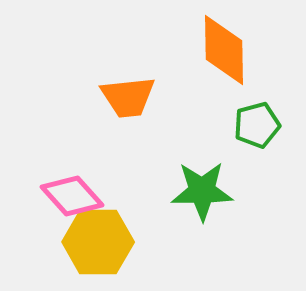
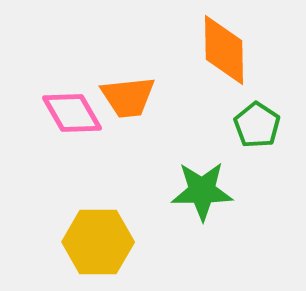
green pentagon: rotated 24 degrees counterclockwise
pink diamond: moved 83 px up; rotated 12 degrees clockwise
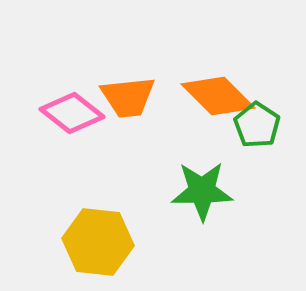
orange diamond: moved 6 px left, 46 px down; rotated 44 degrees counterclockwise
pink diamond: rotated 22 degrees counterclockwise
yellow hexagon: rotated 6 degrees clockwise
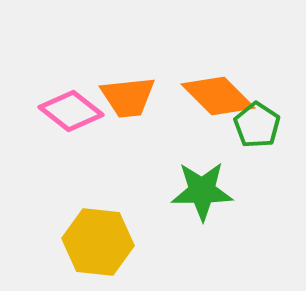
pink diamond: moved 1 px left, 2 px up
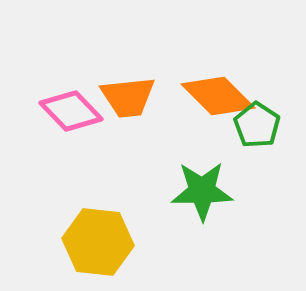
pink diamond: rotated 8 degrees clockwise
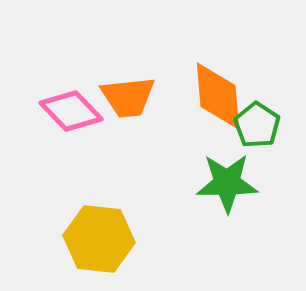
orange diamond: rotated 40 degrees clockwise
green star: moved 25 px right, 8 px up
yellow hexagon: moved 1 px right, 3 px up
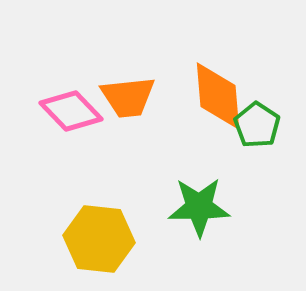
green star: moved 28 px left, 24 px down
